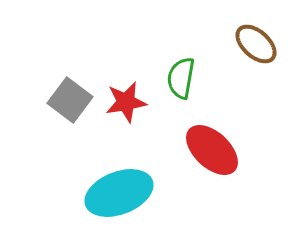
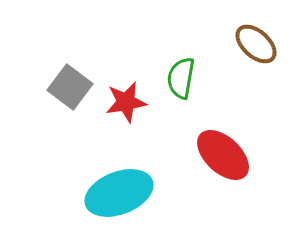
gray square: moved 13 px up
red ellipse: moved 11 px right, 5 px down
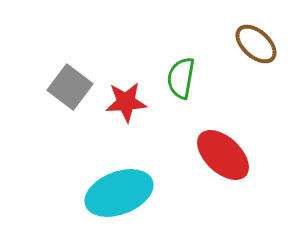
red star: rotated 6 degrees clockwise
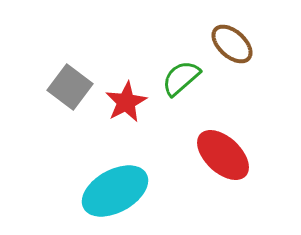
brown ellipse: moved 24 px left
green semicircle: rotated 39 degrees clockwise
red star: rotated 24 degrees counterclockwise
cyan ellipse: moved 4 px left, 2 px up; rotated 8 degrees counterclockwise
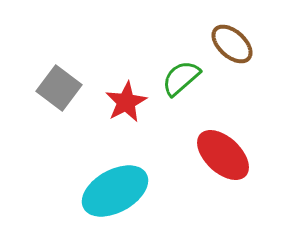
gray square: moved 11 px left, 1 px down
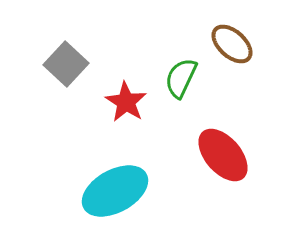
green semicircle: rotated 24 degrees counterclockwise
gray square: moved 7 px right, 24 px up; rotated 6 degrees clockwise
red star: rotated 12 degrees counterclockwise
red ellipse: rotated 6 degrees clockwise
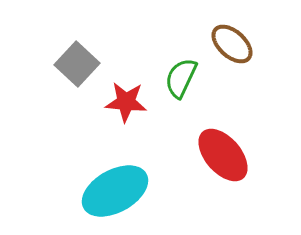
gray square: moved 11 px right
red star: rotated 27 degrees counterclockwise
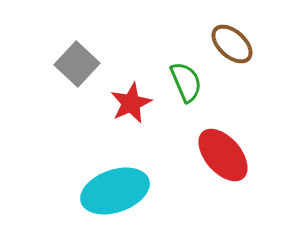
green semicircle: moved 5 px right, 4 px down; rotated 132 degrees clockwise
red star: moved 5 px right, 1 px down; rotated 30 degrees counterclockwise
cyan ellipse: rotated 10 degrees clockwise
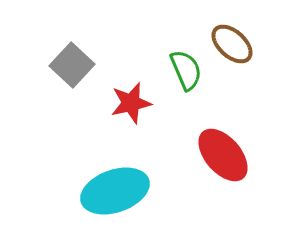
gray square: moved 5 px left, 1 px down
green semicircle: moved 12 px up
red star: rotated 12 degrees clockwise
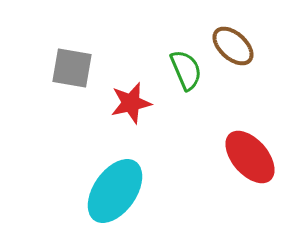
brown ellipse: moved 1 px right, 2 px down
gray square: moved 3 px down; rotated 33 degrees counterclockwise
red ellipse: moved 27 px right, 2 px down
cyan ellipse: rotated 36 degrees counterclockwise
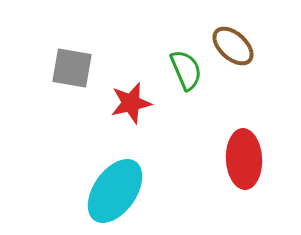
red ellipse: moved 6 px left, 2 px down; rotated 38 degrees clockwise
